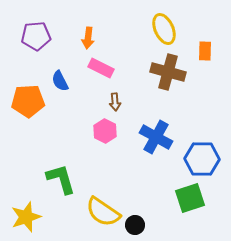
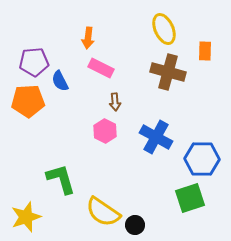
purple pentagon: moved 2 px left, 26 px down
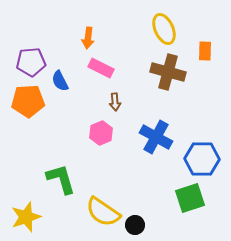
purple pentagon: moved 3 px left
pink hexagon: moved 4 px left, 2 px down; rotated 10 degrees clockwise
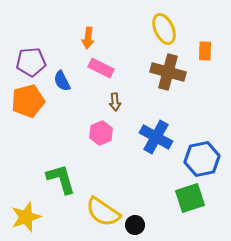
blue semicircle: moved 2 px right
orange pentagon: rotated 12 degrees counterclockwise
blue hexagon: rotated 12 degrees counterclockwise
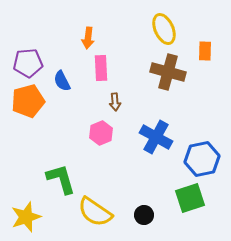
purple pentagon: moved 3 px left, 1 px down
pink rectangle: rotated 60 degrees clockwise
yellow semicircle: moved 8 px left
black circle: moved 9 px right, 10 px up
